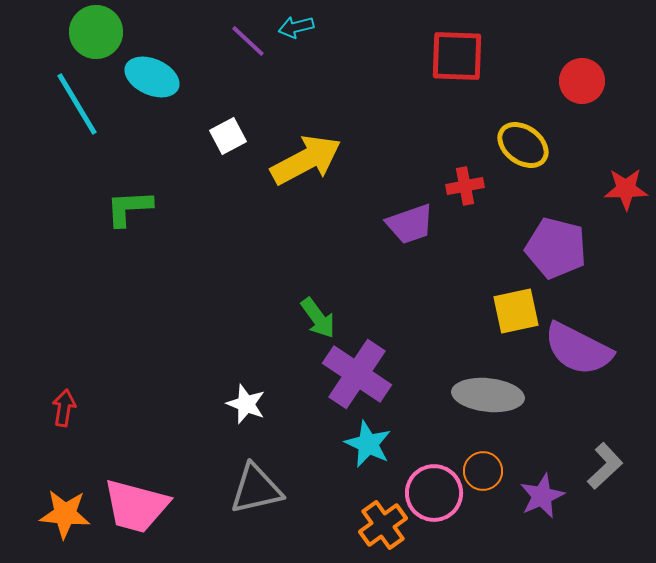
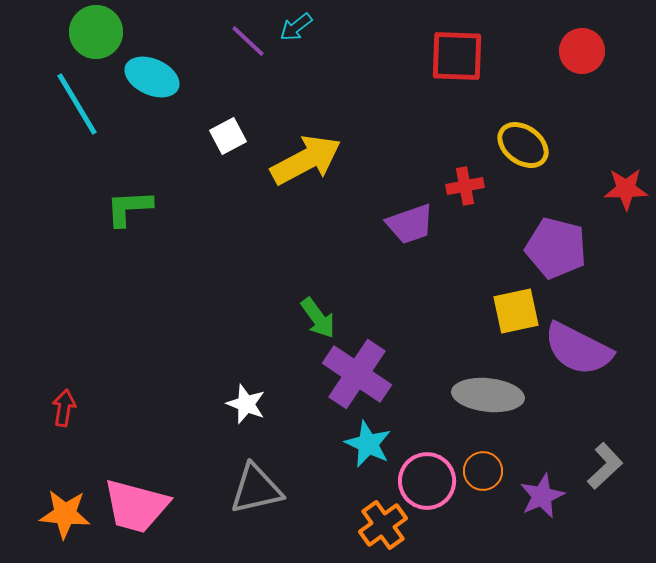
cyan arrow: rotated 24 degrees counterclockwise
red circle: moved 30 px up
pink circle: moved 7 px left, 12 px up
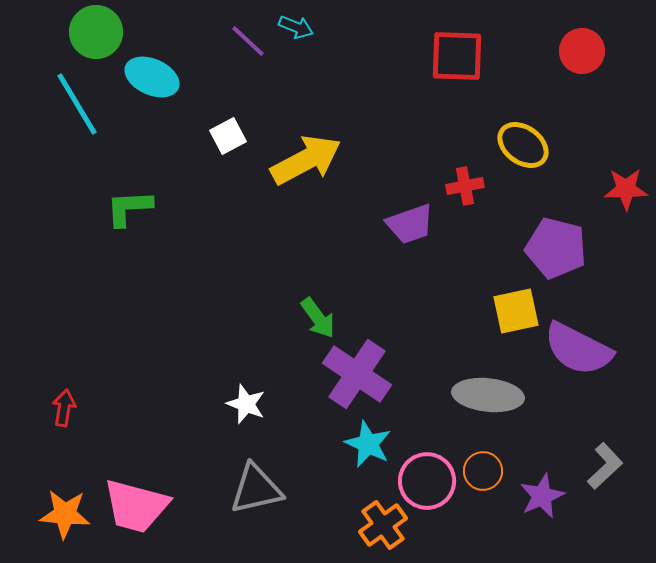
cyan arrow: rotated 120 degrees counterclockwise
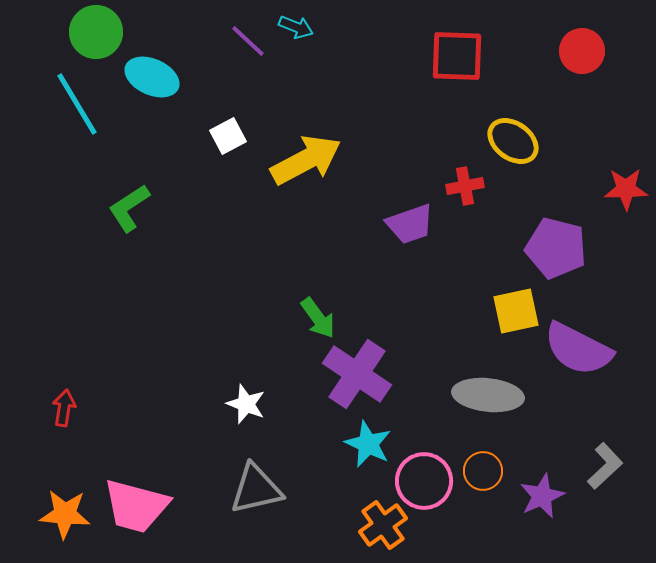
yellow ellipse: moved 10 px left, 4 px up
green L-shape: rotated 30 degrees counterclockwise
pink circle: moved 3 px left
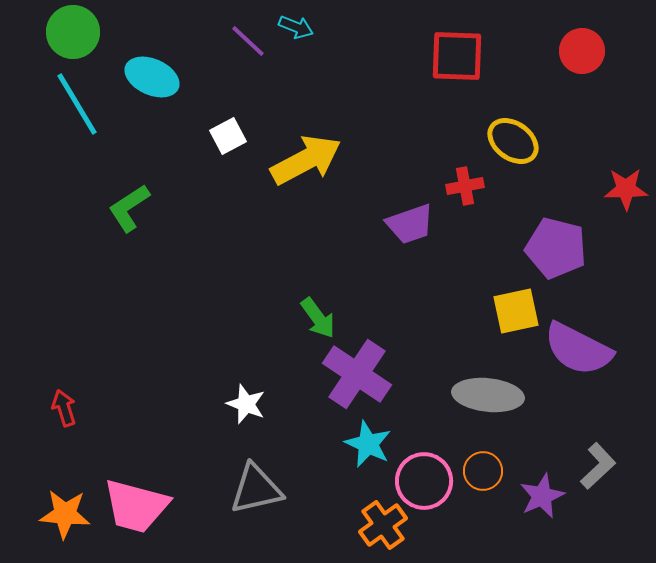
green circle: moved 23 px left
red arrow: rotated 27 degrees counterclockwise
gray L-shape: moved 7 px left
